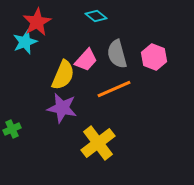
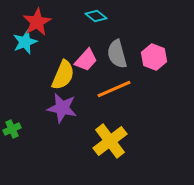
yellow cross: moved 12 px right, 2 px up
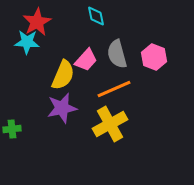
cyan diamond: rotated 40 degrees clockwise
cyan star: moved 2 px right; rotated 25 degrees clockwise
purple star: rotated 24 degrees counterclockwise
green cross: rotated 18 degrees clockwise
yellow cross: moved 17 px up; rotated 8 degrees clockwise
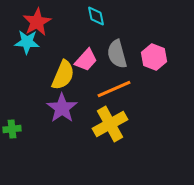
purple star: rotated 24 degrees counterclockwise
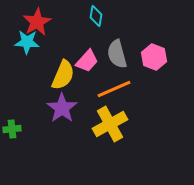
cyan diamond: rotated 20 degrees clockwise
pink trapezoid: moved 1 px right, 1 px down
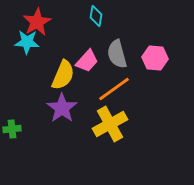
pink hexagon: moved 1 px right, 1 px down; rotated 15 degrees counterclockwise
orange line: rotated 12 degrees counterclockwise
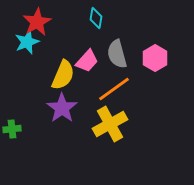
cyan diamond: moved 2 px down
cyan star: rotated 25 degrees counterclockwise
pink hexagon: rotated 25 degrees clockwise
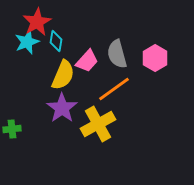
cyan diamond: moved 40 px left, 23 px down
yellow cross: moved 12 px left
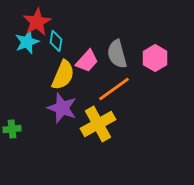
purple star: rotated 16 degrees counterclockwise
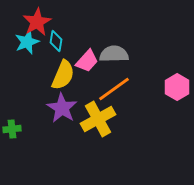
gray semicircle: moved 3 px left; rotated 104 degrees clockwise
pink hexagon: moved 22 px right, 29 px down
purple star: rotated 12 degrees clockwise
yellow cross: moved 5 px up
